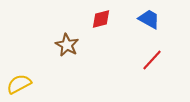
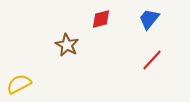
blue trapezoid: rotated 80 degrees counterclockwise
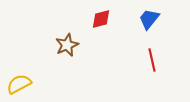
brown star: rotated 20 degrees clockwise
red line: rotated 55 degrees counterclockwise
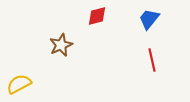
red diamond: moved 4 px left, 3 px up
brown star: moved 6 px left
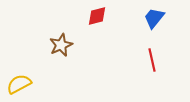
blue trapezoid: moved 5 px right, 1 px up
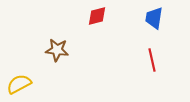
blue trapezoid: rotated 30 degrees counterclockwise
brown star: moved 4 px left, 5 px down; rotated 30 degrees clockwise
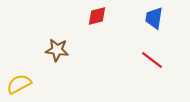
red line: rotated 40 degrees counterclockwise
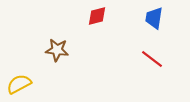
red line: moved 1 px up
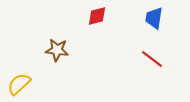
yellow semicircle: rotated 15 degrees counterclockwise
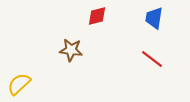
brown star: moved 14 px right
